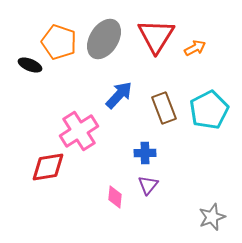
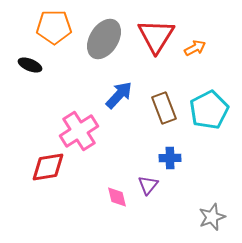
orange pentagon: moved 5 px left, 15 px up; rotated 20 degrees counterclockwise
blue cross: moved 25 px right, 5 px down
pink diamond: moved 2 px right; rotated 20 degrees counterclockwise
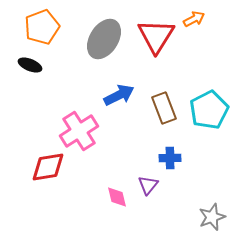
orange pentagon: moved 12 px left; rotated 20 degrees counterclockwise
orange arrow: moved 1 px left, 29 px up
blue arrow: rotated 20 degrees clockwise
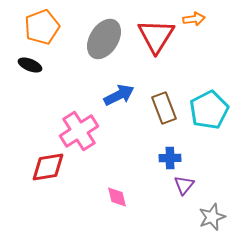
orange arrow: rotated 20 degrees clockwise
purple triangle: moved 36 px right
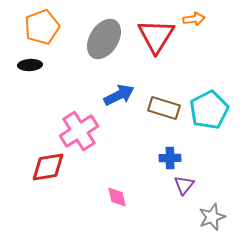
black ellipse: rotated 25 degrees counterclockwise
brown rectangle: rotated 52 degrees counterclockwise
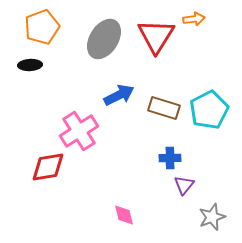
pink diamond: moved 7 px right, 18 px down
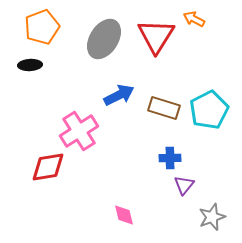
orange arrow: rotated 145 degrees counterclockwise
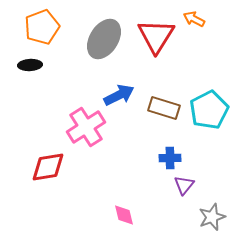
pink cross: moved 7 px right, 4 px up
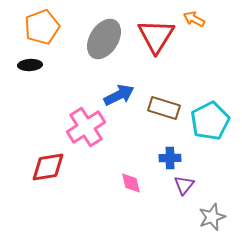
cyan pentagon: moved 1 px right, 11 px down
pink diamond: moved 7 px right, 32 px up
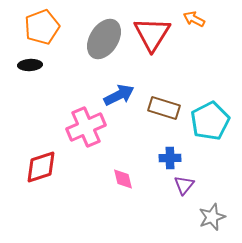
red triangle: moved 4 px left, 2 px up
pink cross: rotated 9 degrees clockwise
red diamond: moved 7 px left; rotated 9 degrees counterclockwise
pink diamond: moved 8 px left, 4 px up
